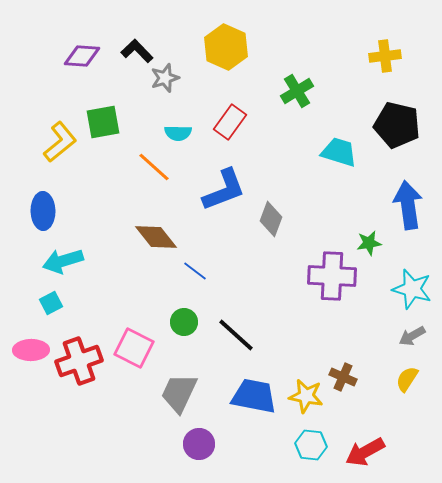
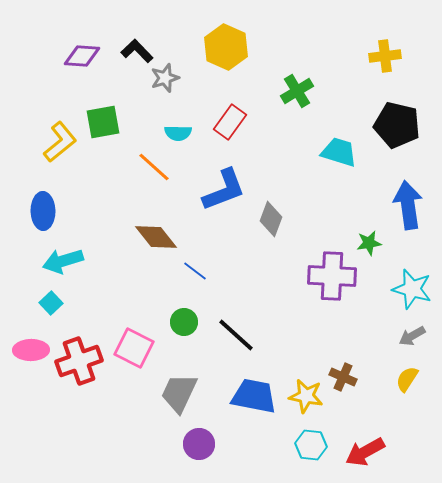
cyan square: rotated 15 degrees counterclockwise
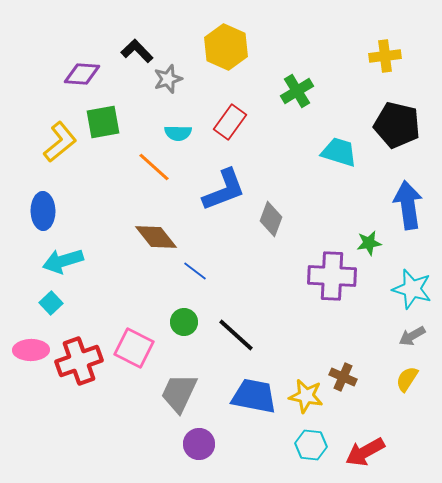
purple diamond: moved 18 px down
gray star: moved 3 px right, 1 px down
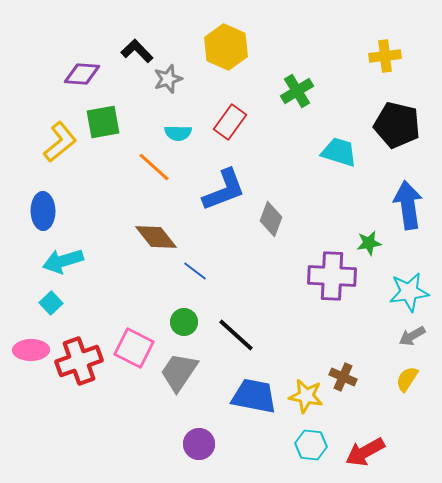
cyan star: moved 3 px left, 3 px down; rotated 24 degrees counterclockwise
gray trapezoid: moved 21 px up; rotated 9 degrees clockwise
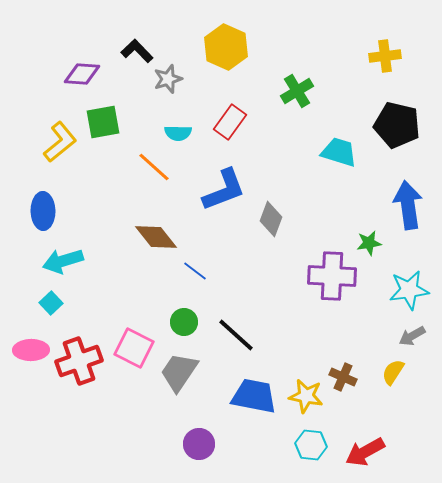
cyan star: moved 2 px up
yellow semicircle: moved 14 px left, 7 px up
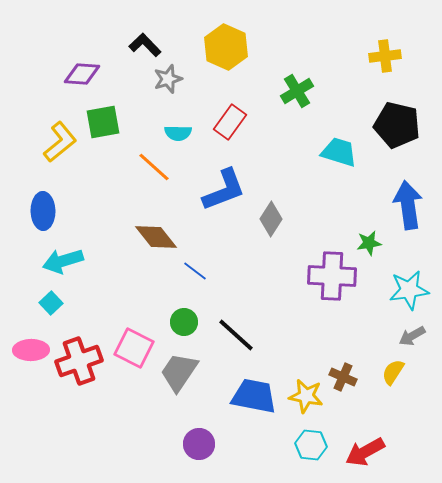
black L-shape: moved 8 px right, 6 px up
gray diamond: rotated 12 degrees clockwise
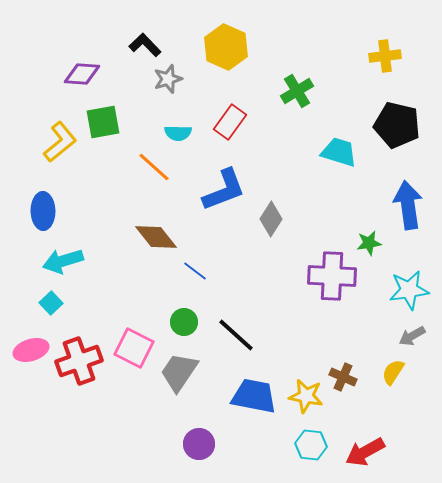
pink ellipse: rotated 16 degrees counterclockwise
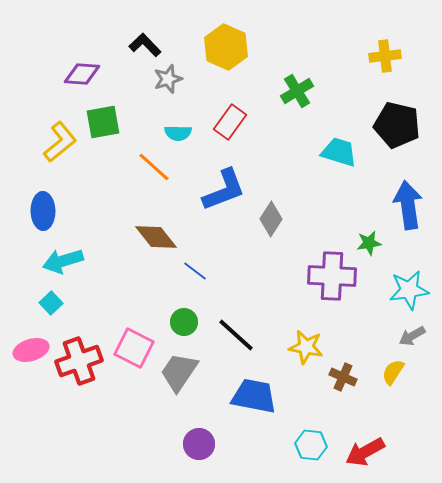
yellow star: moved 49 px up
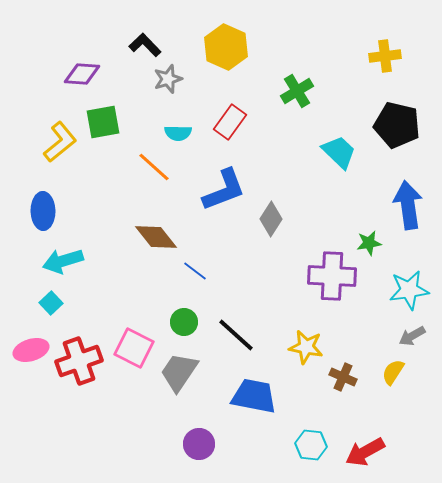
cyan trapezoid: rotated 27 degrees clockwise
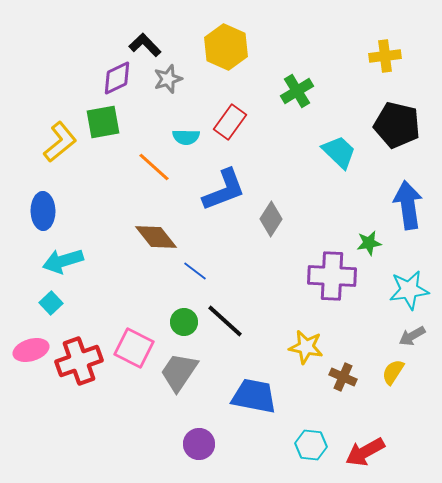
purple diamond: moved 35 px right, 4 px down; rotated 30 degrees counterclockwise
cyan semicircle: moved 8 px right, 4 px down
black line: moved 11 px left, 14 px up
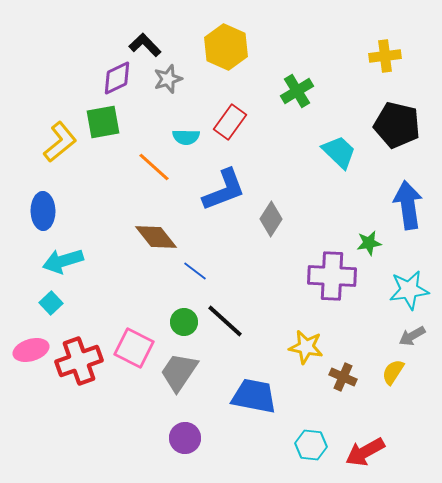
purple circle: moved 14 px left, 6 px up
